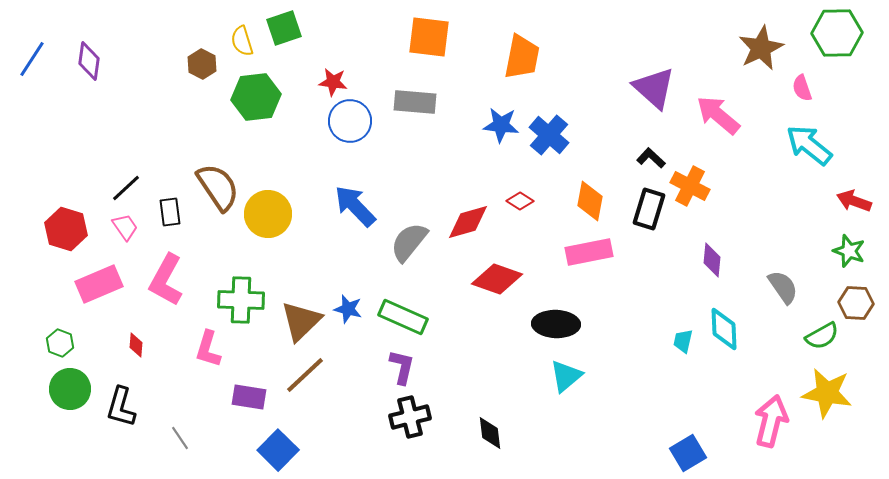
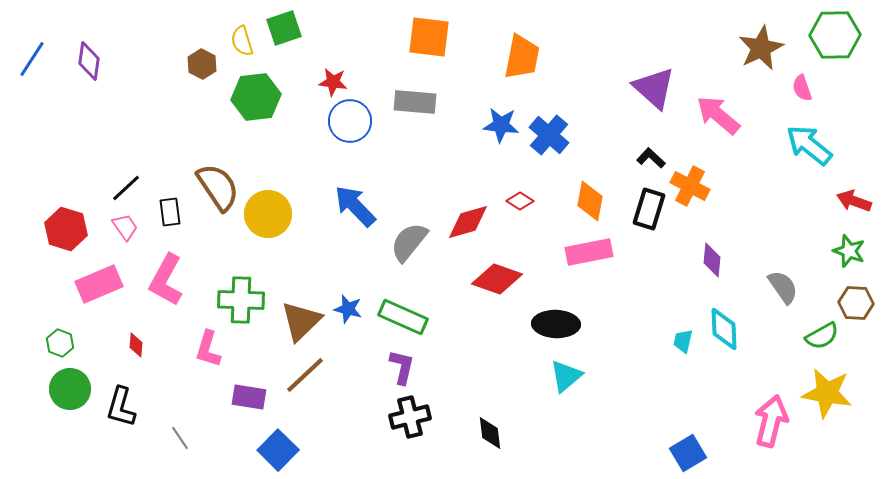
green hexagon at (837, 33): moved 2 px left, 2 px down
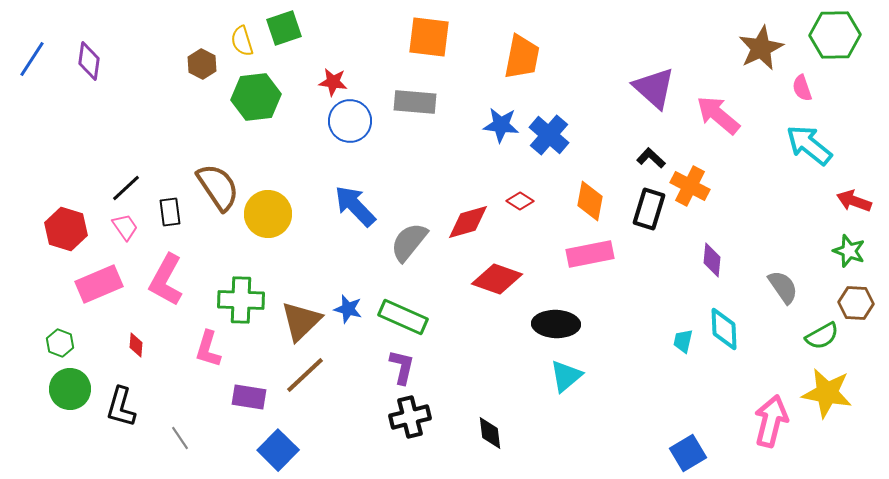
pink rectangle at (589, 252): moved 1 px right, 2 px down
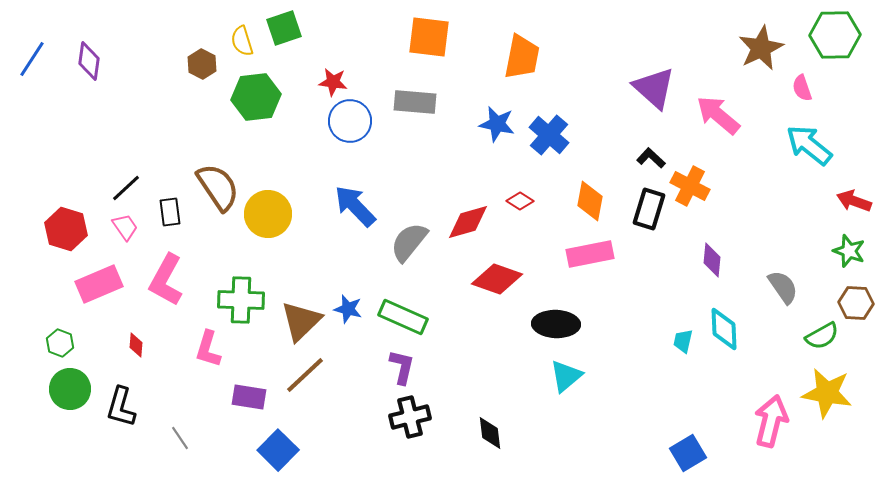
blue star at (501, 125): moved 4 px left, 1 px up; rotated 6 degrees clockwise
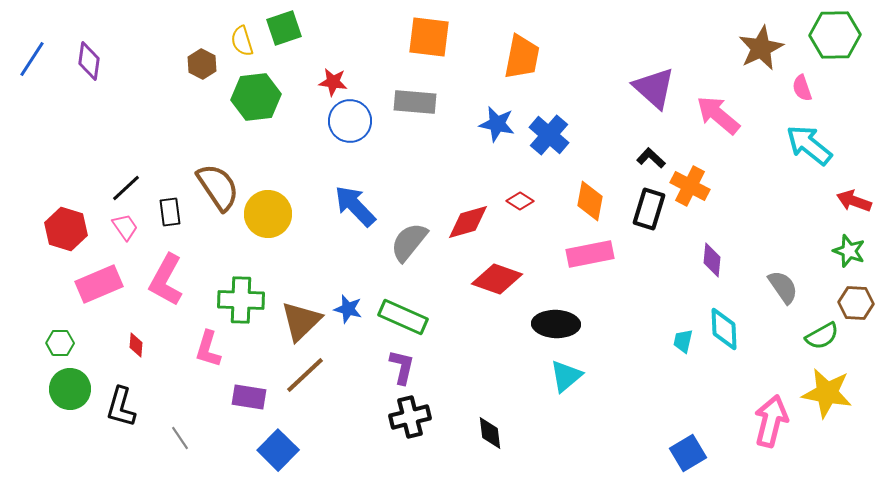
green hexagon at (60, 343): rotated 20 degrees counterclockwise
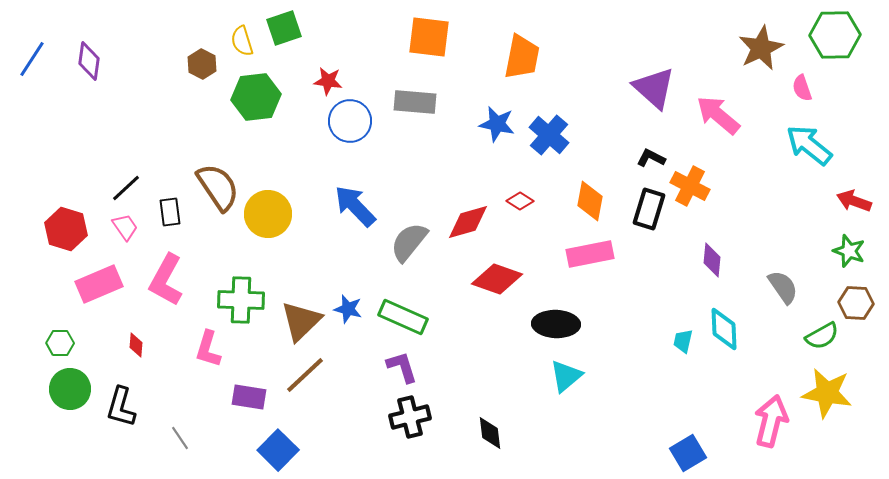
red star at (333, 82): moved 5 px left, 1 px up
black L-shape at (651, 158): rotated 16 degrees counterclockwise
purple L-shape at (402, 367): rotated 30 degrees counterclockwise
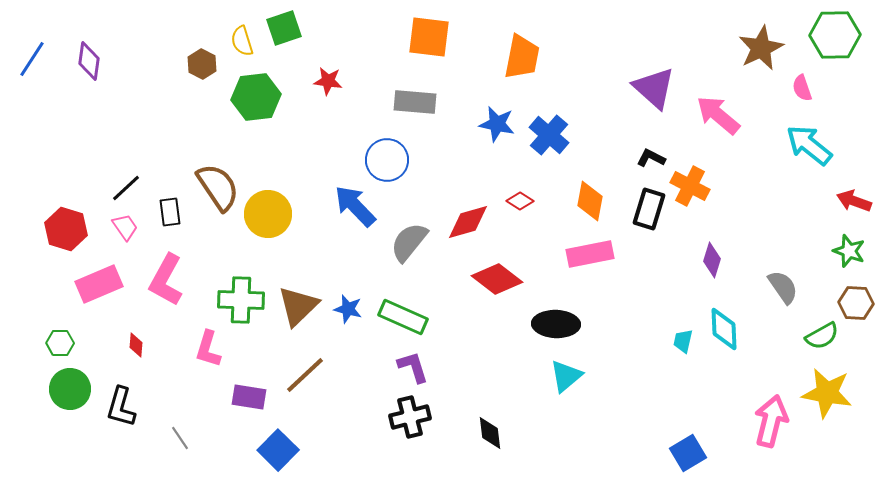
blue circle at (350, 121): moved 37 px right, 39 px down
purple diamond at (712, 260): rotated 12 degrees clockwise
red diamond at (497, 279): rotated 18 degrees clockwise
brown triangle at (301, 321): moved 3 px left, 15 px up
purple L-shape at (402, 367): moved 11 px right
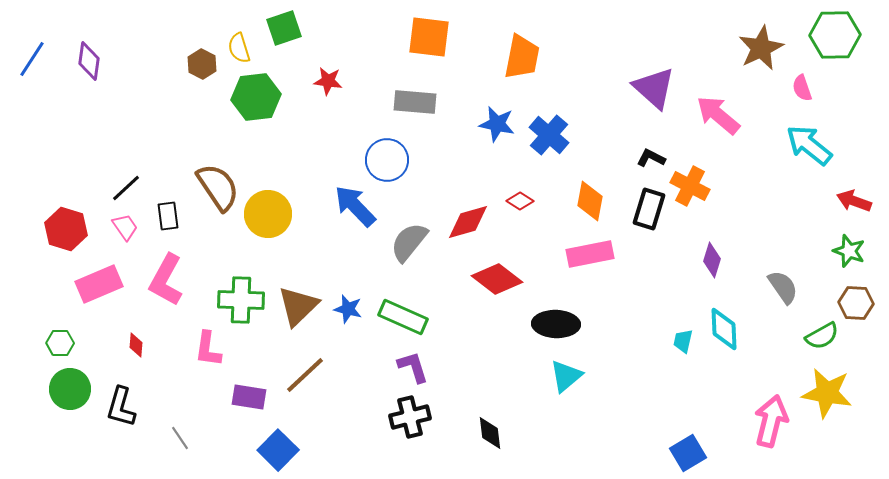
yellow semicircle at (242, 41): moved 3 px left, 7 px down
black rectangle at (170, 212): moved 2 px left, 4 px down
pink L-shape at (208, 349): rotated 9 degrees counterclockwise
